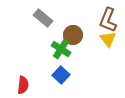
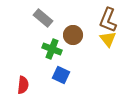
green cross: moved 9 px left; rotated 12 degrees counterclockwise
blue square: rotated 18 degrees counterclockwise
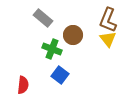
blue square: moved 1 px left; rotated 12 degrees clockwise
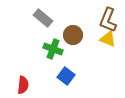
yellow triangle: rotated 30 degrees counterclockwise
green cross: moved 1 px right
blue square: moved 6 px right, 1 px down
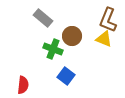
brown circle: moved 1 px left, 1 px down
yellow triangle: moved 4 px left
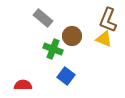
red semicircle: rotated 96 degrees counterclockwise
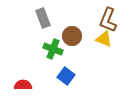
gray rectangle: rotated 30 degrees clockwise
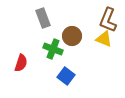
red semicircle: moved 2 px left, 22 px up; rotated 108 degrees clockwise
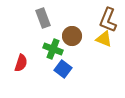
blue square: moved 3 px left, 7 px up
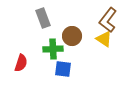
brown L-shape: rotated 15 degrees clockwise
yellow triangle: rotated 12 degrees clockwise
green cross: rotated 24 degrees counterclockwise
blue square: rotated 30 degrees counterclockwise
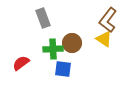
brown circle: moved 7 px down
red semicircle: rotated 144 degrees counterclockwise
